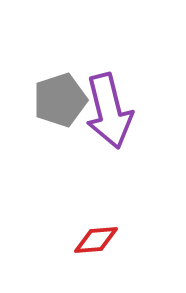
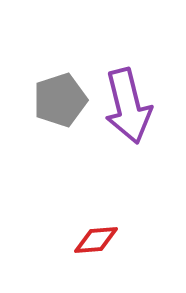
purple arrow: moved 19 px right, 5 px up
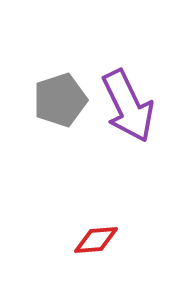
purple arrow: rotated 12 degrees counterclockwise
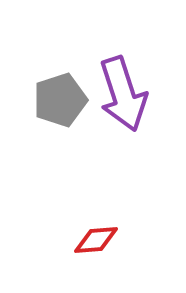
purple arrow: moved 5 px left, 12 px up; rotated 8 degrees clockwise
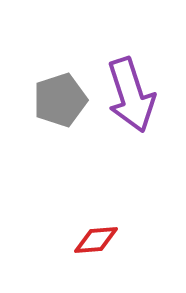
purple arrow: moved 8 px right, 1 px down
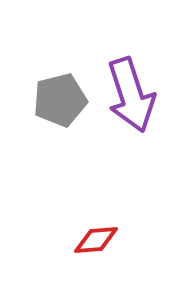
gray pentagon: rotated 4 degrees clockwise
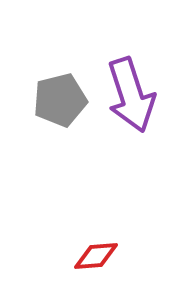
red diamond: moved 16 px down
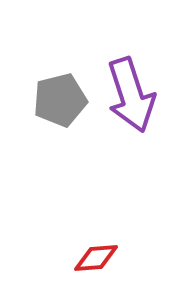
red diamond: moved 2 px down
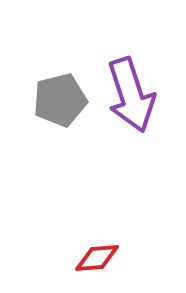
red diamond: moved 1 px right
